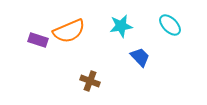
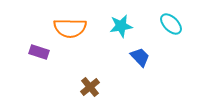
cyan ellipse: moved 1 px right, 1 px up
orange semicircle: moved 1 px right, 3 px up; rotated 24 degrees clockwise
purple rectangle: moved 1 px right, 12 px down
brown cross: moved 6 px down; rotated 30 degrees clockwise
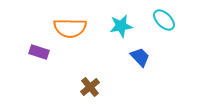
cyan ellipse: moved 7 px left, 4 px up
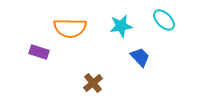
brown cross: moved 3 px right, 4 px up
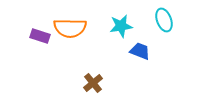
cyan ellipse: rotated 25 degrees clockwise
purple rectangle: moved 1 px right, 16 px up
blue trapezoid: moved 6 px up; rotated 25 degrees counterclockwise
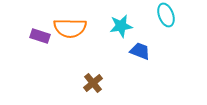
cyan ellipse: moved 2 px right, 5 px up
